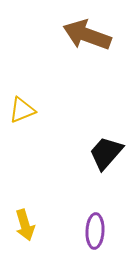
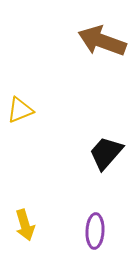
brown arrow: moved 15 px right, 6 px down
yellow triangle: moved 2 px left
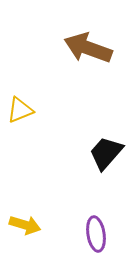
brown arrow: moved 14 px left, 7 px down
yellow arrow: rotated 56 degrees counterclockwise
purple ellipse: moved 1 px right, 3 px down; rotated 12 degrees counterclockwise
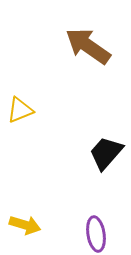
brown arrow: moved 2 px up; rotated 15 degrees clockwise
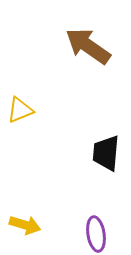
black trapezoid: rotated 36 degrees counterclockwise
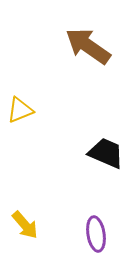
black trapezoid: rotated 108 degrees clockwise
yellow arrow: rotated 32 degrees clockwise
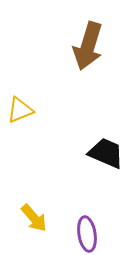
brown arrow: rotated 108 degrees counterclockwise
yellow arrow: moved 9 px right, 7 px up
purple ellipse: moved 9 px left
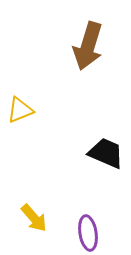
purple ellipse: moved 1 px right, 1 px up
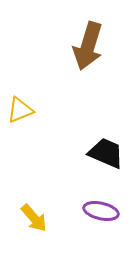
purple ellipse: moved 13 px right, 22 px up; rotated 68 degrees counterclockwise
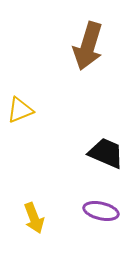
yellow arrow: rotated 20 degrees clockwise
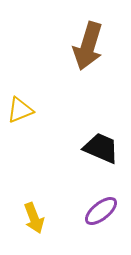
black trapezoid: moved 5 px left, 5 px up
purple ellipse: rotated 52 degrees counterclockwise
